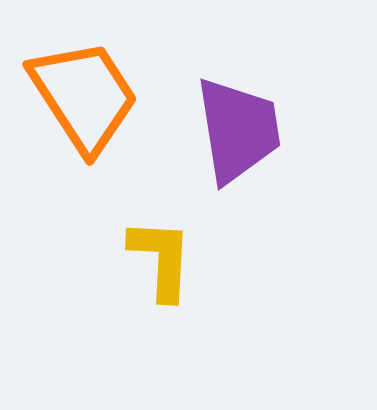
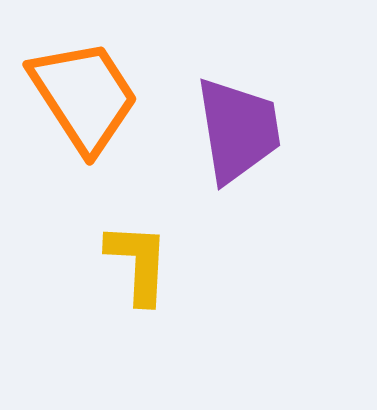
yellow L-shape: moved 23 px left, 4 px down
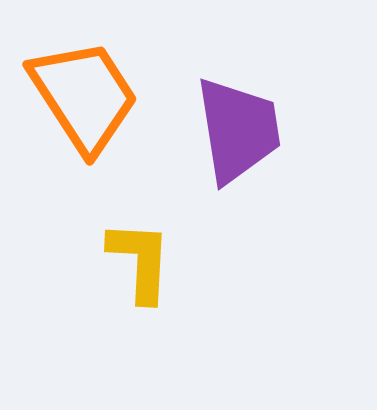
yellow L-shape: moved 2 px right, 2 px up
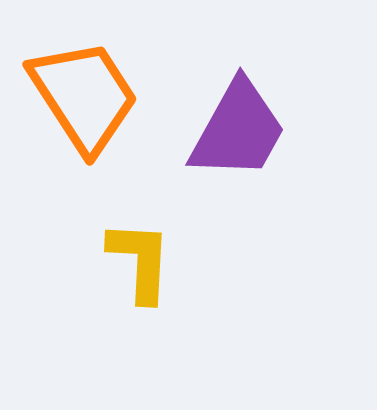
purple trapezoid: rotated 38 degrees clockwise
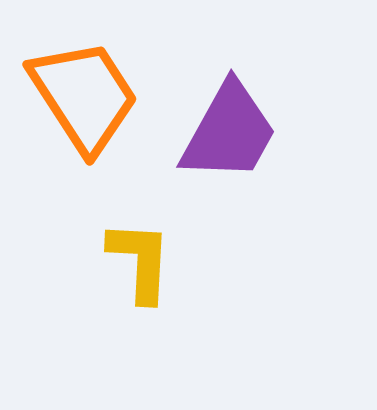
purple trapezoid: moved 9 px left, 2 px down
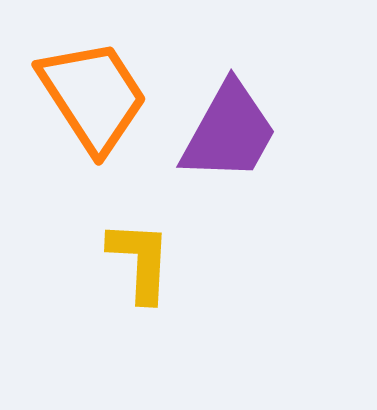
orange trapezoid: moved 9 px right
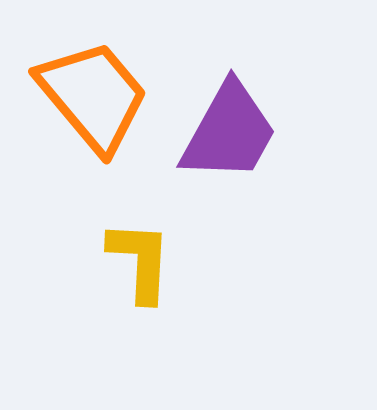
orange trapezoid: rotated 7 degrees counterclockwise
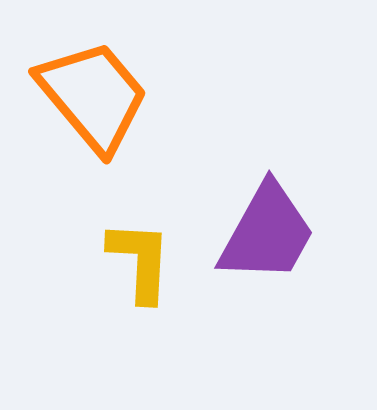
purple trapezoid: moved 38 px right, 101 px down
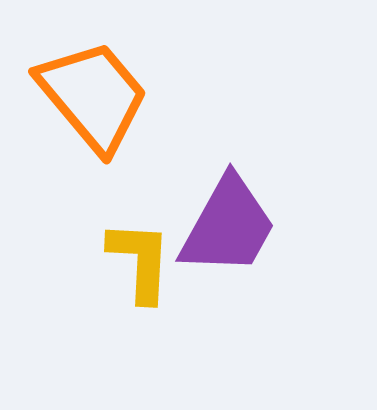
purple trapezoid: moved 39 px left, 7 px up
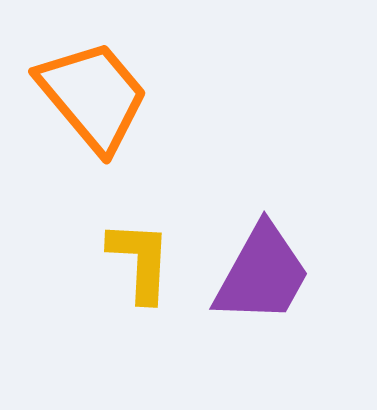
purple trapezoid: moved 34 px right, 48 px down
